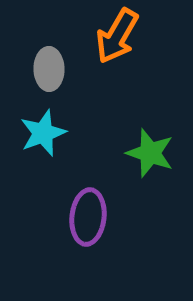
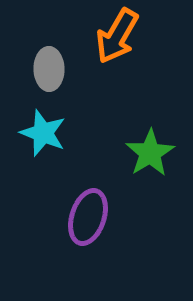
cyan star: rotated 30 degrees counterclockwise
green star: rotated 21 degrees clockwise
purple ellipse: rotated 12 degrees clockwise
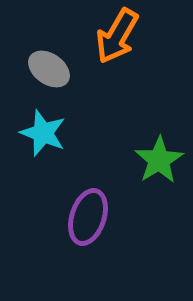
gray ellipse: rotated 54 degrees counterclockwise
green star: moved 9 px right, 7 px down
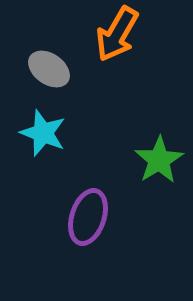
orange arrow: moved 2 px up
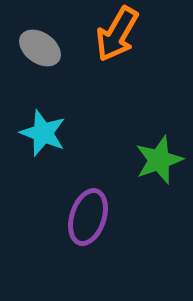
gray ellipse: moved 9 px left, 21 px up
green star: rotated 12 degrees clockwise
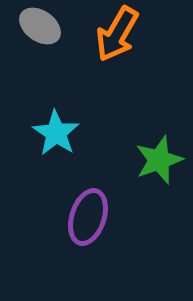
gray ellipse: moved 22 px up
cyan star: moved 13 px right; rotated 12 degrees clockwise
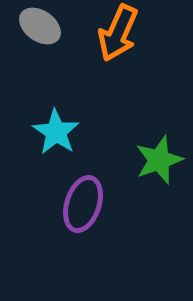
orange arrow: moved 1 px right, 1 px up; rotated 6 degrees counterclockwise
cyan star: moved 1 px up
purple ellipse: moved 5 px left, 13 px up
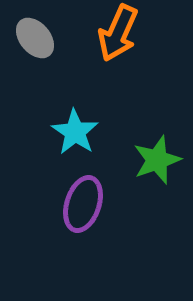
gray ellipse: moved 5 px left, 12 px down; rotated 15 degrees clockwise
cyan star: moved 19 px right
green star: moved 2 px left
